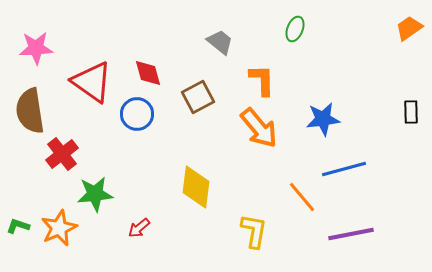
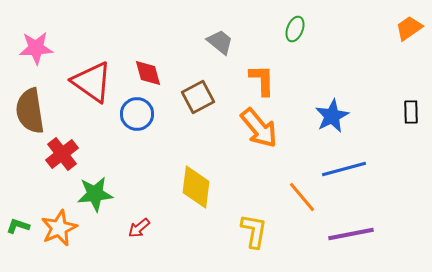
blue star: moved 9 px right, 3 px up; rotated 20 degrees counterclockwise
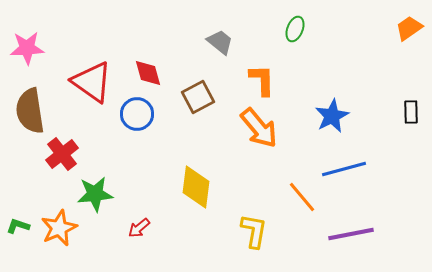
pink star: moved 9 px left
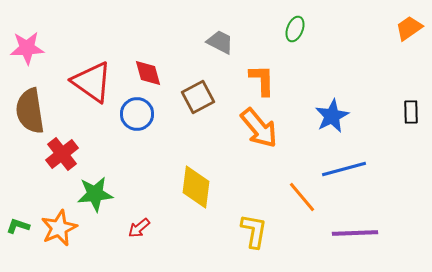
gray trapezoid: rotated 12 degrees counterclockwise
purple line: moved 4 px right, 1 px up; rotated 9 degrees clockwise
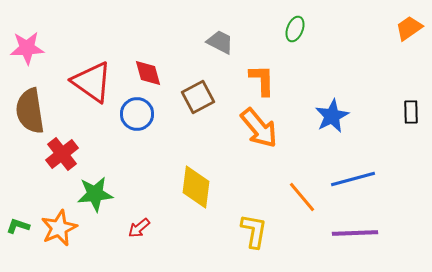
blue line: moved 9 px right, 10 px down
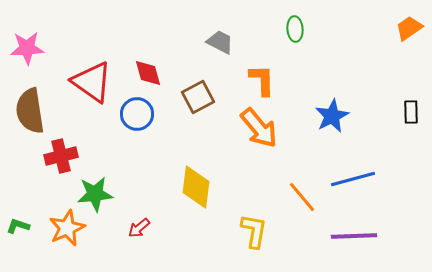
green ellipse: rotated 25 degrees counterclockwise
red cross: moved 1 px left, 2 px down; rotated 24 degrees clockwise
orange star: moved 8 px right
purple line: moved 1 px left, 3 px down
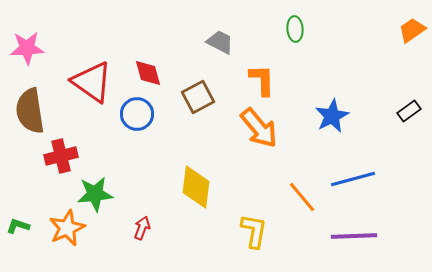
orange trapezoid: moved 3 px right, 2 px down
black rectangle: moved 2 px left, 1 px up; rotated 55 degrees clockwise
red arrow: moved 3 px right; rotated 150 degrees clockwise
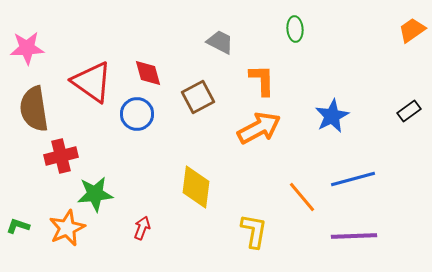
brown semicircle: moved 4 px right, 2 px up
orange arrow: rotated 78 degrees counterclockwise
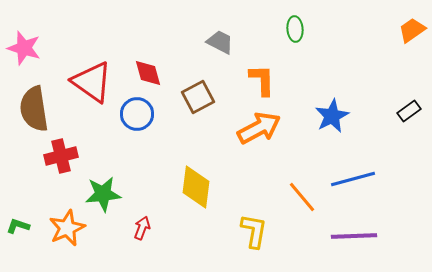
pink star: moved 3 px left; rotated 20 degrees clockwise
green star: moved 8 px right
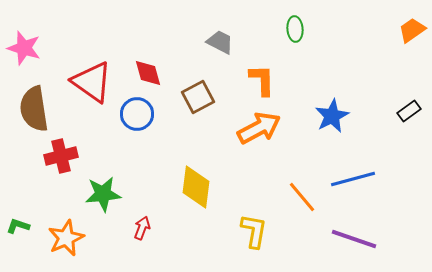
orange star: moved 1 px left, 10 px down
purple line: moved 3 px down; rotated 21 degrees clockwise
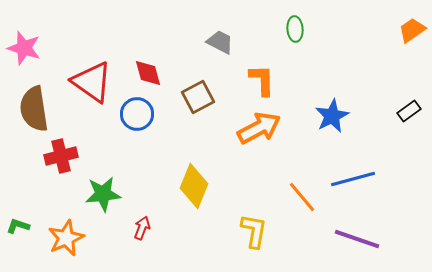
yellow diamond: moved 2 px left, 1 px up; rotated 15 degrees clockwise
purple line: moved 3 px right
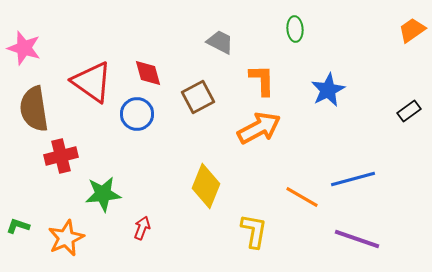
blue star: moved 4 px left, 26 px up
yellow diamond: moved 12 px right
orange line: rotated 20 degrees counterclockwise
